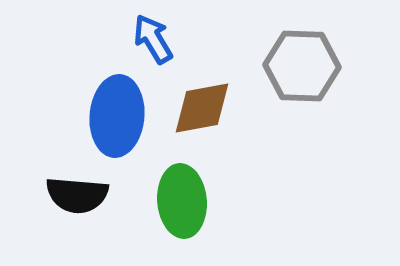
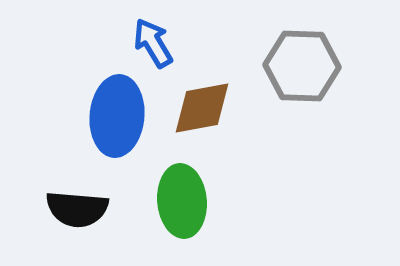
blue arrow: moved 4 px down
black semicircle: moved 14 px down
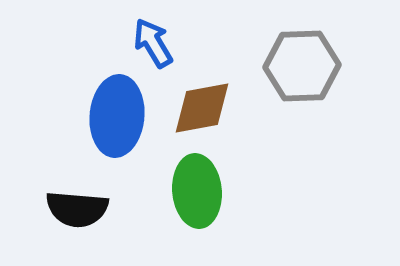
gray hexagon: rotated 4 degrees counterclockwise
green ellipse: moved 15 px right, 10 px up
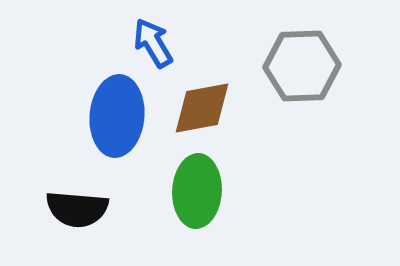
green ellipse: rotated 8 degrees clockwise
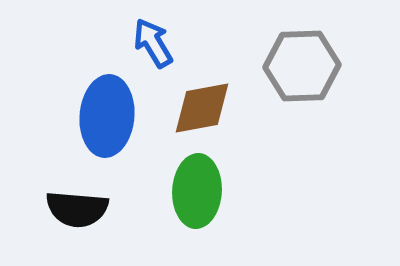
blue ellipse: moved 10 px left
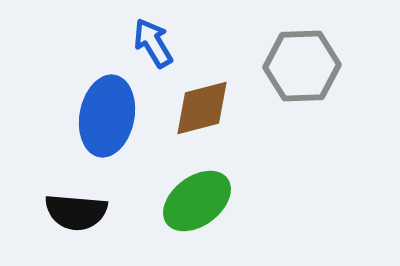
brown diamond: rotated 4 degrees counterclockwise
blue ellipse: rotated 6 degrees clockwise
green ellipse: moved 10 px down; rotated 50 degrees clockwise
black semicircle: moved 1 px left, 3 px down
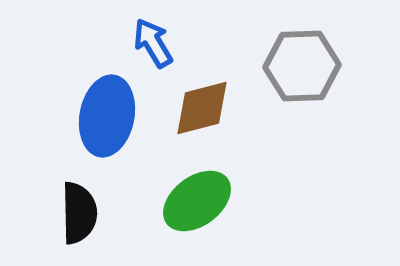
black semicircle: moved 3 px right, 1 px down; rotated 96 degrees counterclockwise
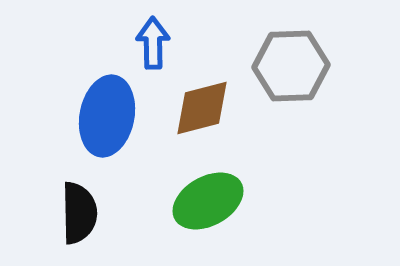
blue arrow: rotated 30 degrees clockwise
gray hexagon: moved 11 px left
green ellipse: moved 11 px right; rotated 8 degrees clockwise
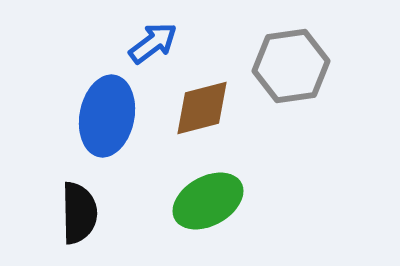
blue arrow: rotated 54 degrees clockwise
gray hexagon: rotated 6 degrees counterclockwise
